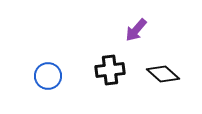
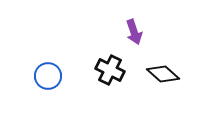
purple arrow: moved 2 px left, 2 px down; rotated 60 degrees counterclockwise
black cross: rotated 32 degrees clockwise
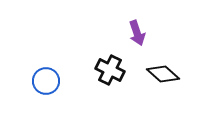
purple arrow: moved 3 px right, 1 px down
blue circle: moved 2 px left, 5 px down
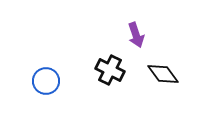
purple arrow: moved 1 px left, 2 px down
black diamond: rotated 12 degrees clockwise
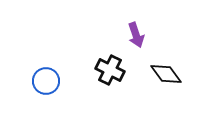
black diamond: moved 3 px right
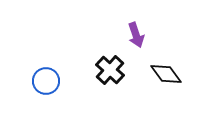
black cross: rotated 16 degrees clockwise
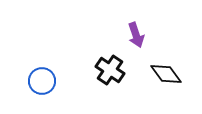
black cross: rotated 8 degrees counterclockwise
blue circle: moved 4 px left
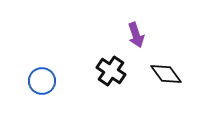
black cross: moved 1 px right, 1 px down
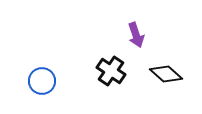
black diamond: rotated 12 degrees counterclockwise
